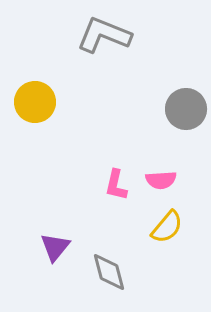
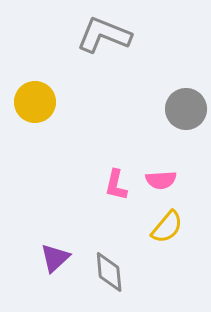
purple triangle: moved 11 px down; rotated 8 degrees clockwise
gray diamond: rotated 9 degrees clockwise
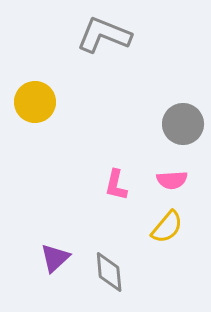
gray circle: moved 3 px left, 15 px down
pink semicircle: moved 11 px right
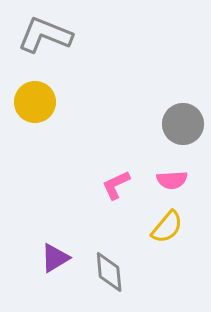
gray L-shape: moved 59 px left
pink L-shape: rotated 52 degrees clockwise
purple triangle: rotated 12 degrees clockwise
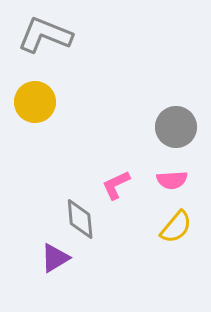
gray circle: moved 7 px left, 3 px down
yellow semicircle: moved 9 px right
gray diamond: moved 29 px left, 53 px up
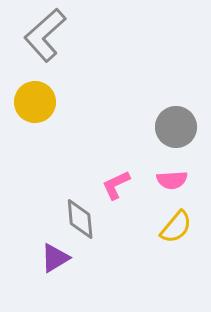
gray L-shape: rotated 64 degrees counterclockwise
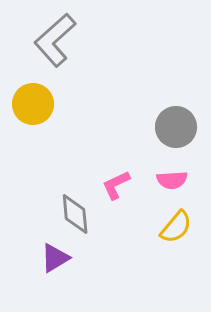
gray L-shape: moved 10 px right, 5 px down
yellow circle: moved 2 px left, 2 px down
gray diamond: moved 5 px left, 5 px up
